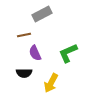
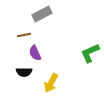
green L-shape: moved 22 px right
black semicircle: moved 1 px up
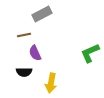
yellow arrow: rotated 18 degrees counterclockwise
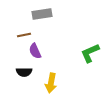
gray rectangle: rotated 18 degrees clockwise
purple semicircle: moved 2 px up
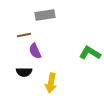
gray rectangle: moved 3 px right, 1 px down
green L-shape: rotated 55 degrees clockwise
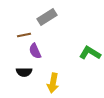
gray rectangle: moved 2 px right, 2 px down; rotated 24 degrees counterclockwise
yellow arrow: moved 2 px right
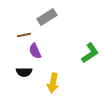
green L-shape: rotated 115 degrees clockwise
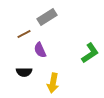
brown line: moved 1 px up; rotated 16 degrees counterclockwise
purple semicircle: moved 5 px right, 1 px up
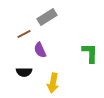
green L-shape: rotated 55 degrees counterclockwise
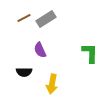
gray rectangle: moved 1 px left, 2 px down
brown line: moved 16 px up
yellow arrow: moved 1 px left, 1 px down
